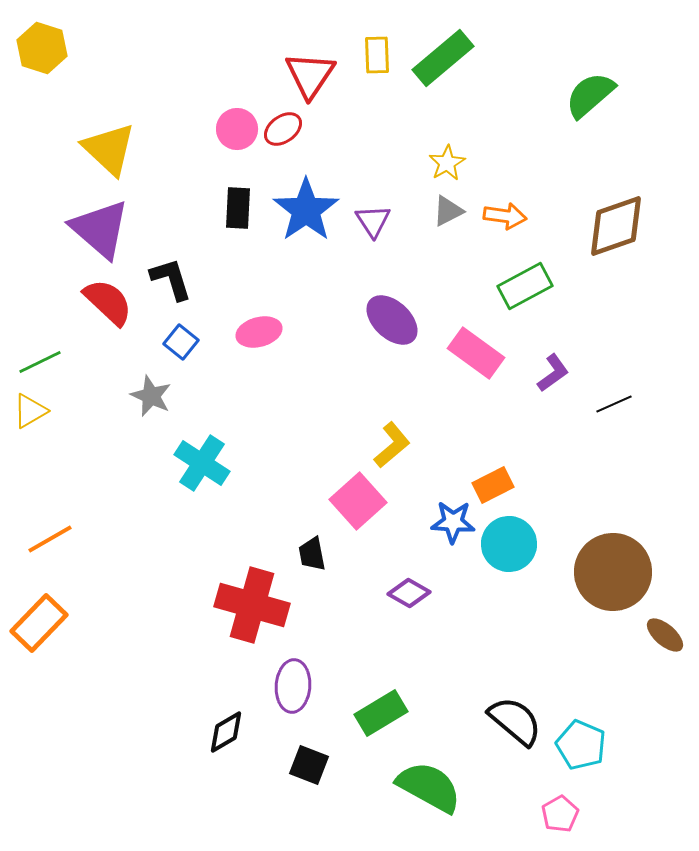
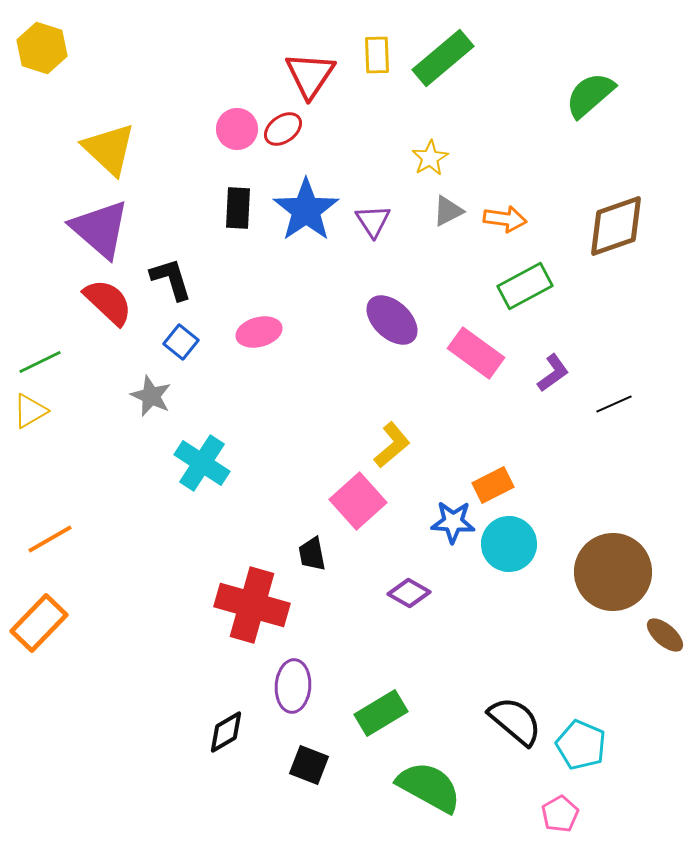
yellow star at (447, 163): moved 17 px left, 5 px up
orange arrow at (505, 216): moved 3 px down
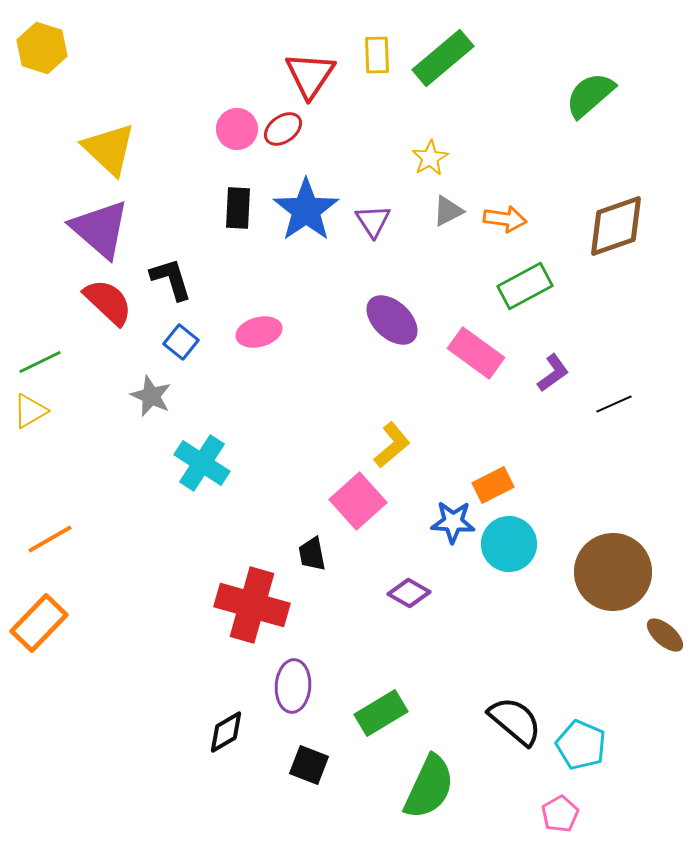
green semicircle at (429, 787): rotated 86 degrees clockwise
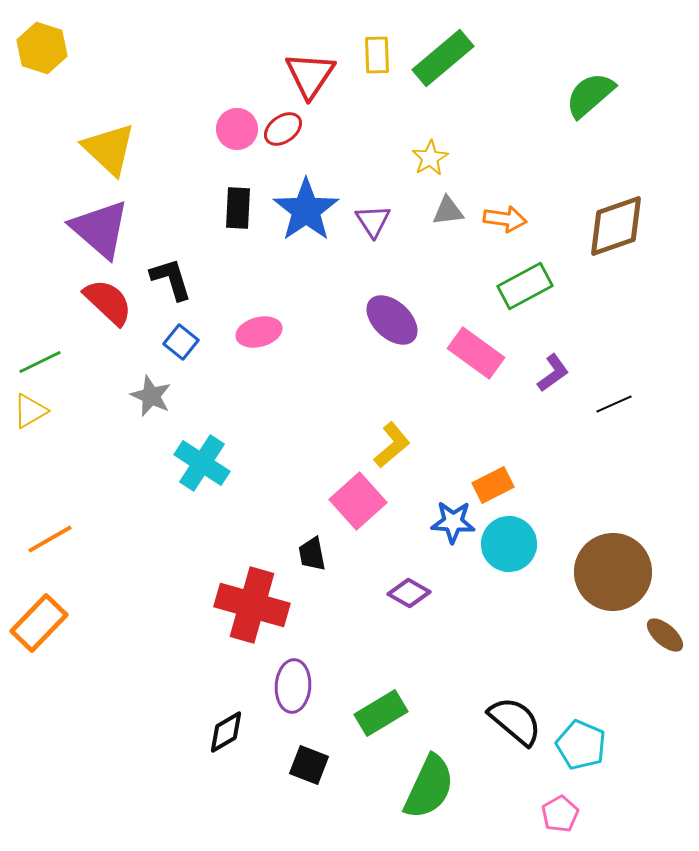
gray triangle at (448, 211): rotated 20 degrees clockwise
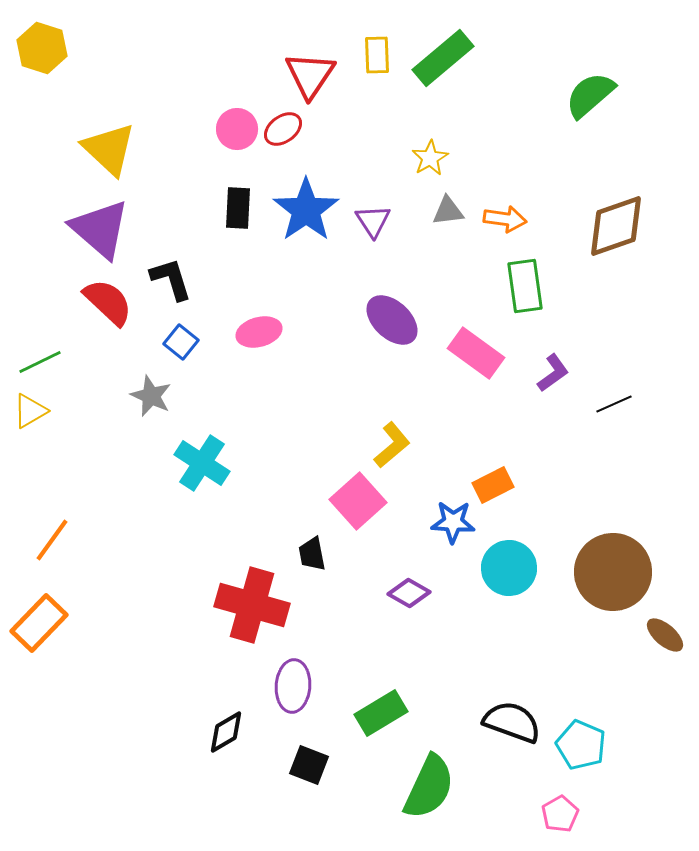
green rectangle at (525, 286): rotated 70 degrees counterclockwise
orange line at (50, 539): moved 2 px right, 1 px down; rotated 24 degrees counterclockwise
cyan circle at (509, 544): moved 24 px down
black semicircle at (515, 721): moved 3 px left, 1 px down; rotated 20 degrees counterclockwise
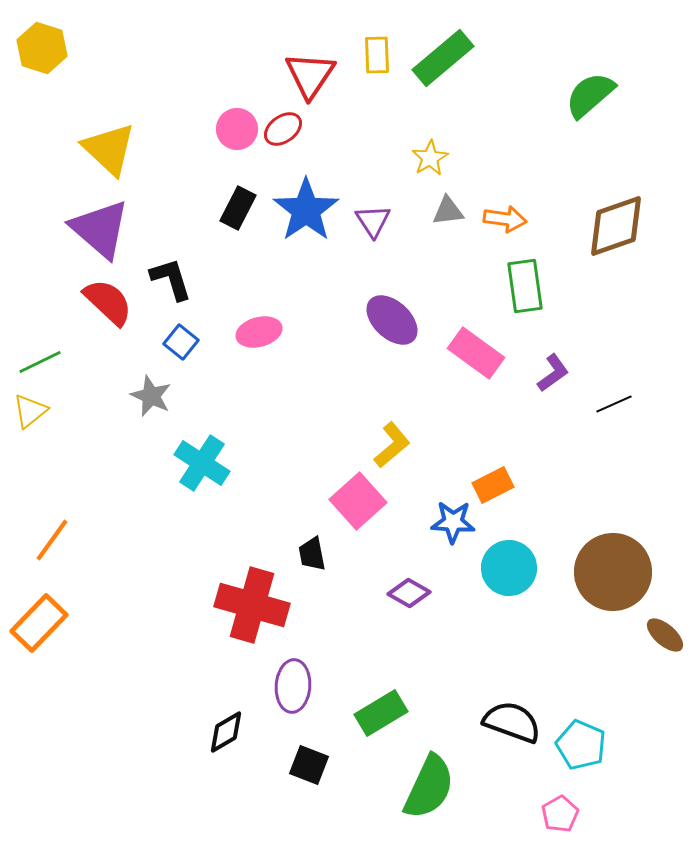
black rectangle at (238, 208): rotated 24 degrees clockwise
yellow triangle at (30, 411): rotated 9 degrees counterclockwise
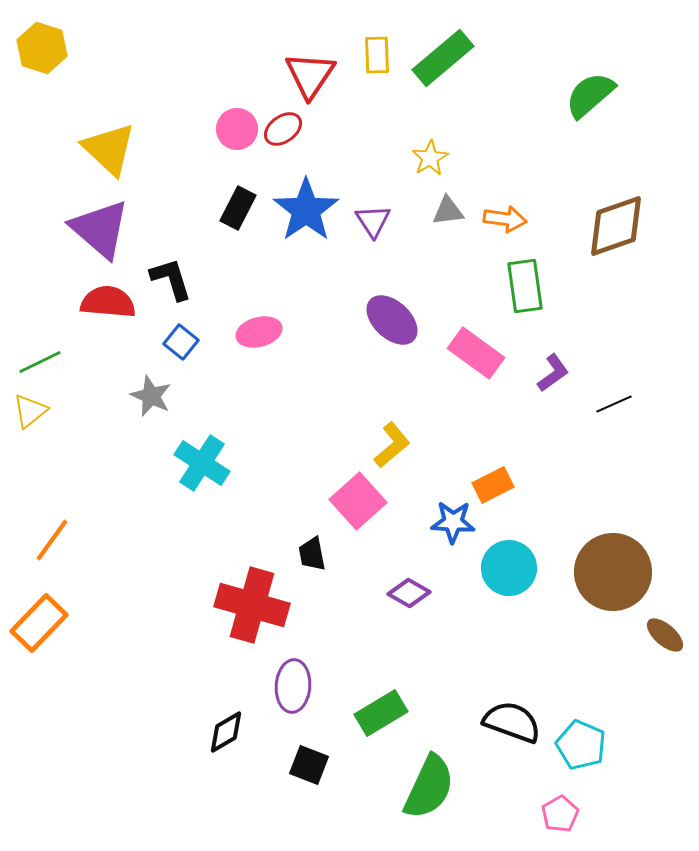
red semicircle at (108, 302): rotated 38 degrees counterclockwise
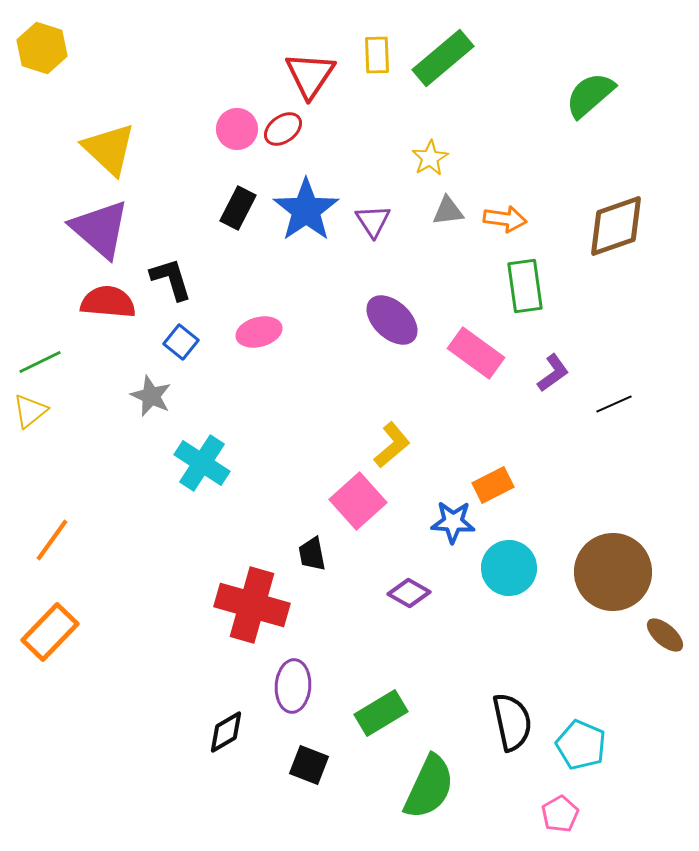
orange rectangle at (39, 623): moved 11 px right, 9 px down
black semicircle at (512, 722): rotated 58 degrees clockwise
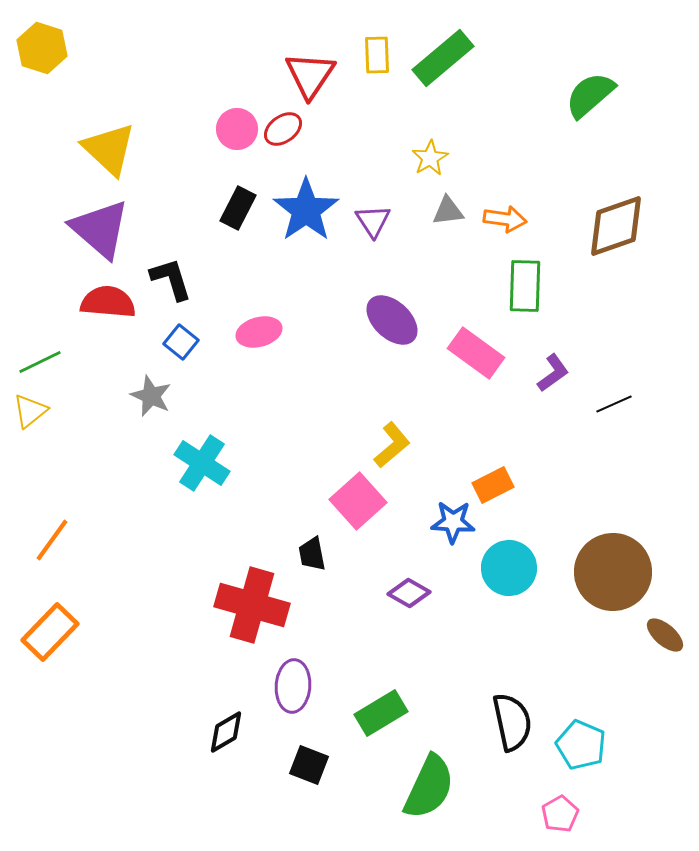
green rectangle at (525, 286): rotated 10 degrees clockwise
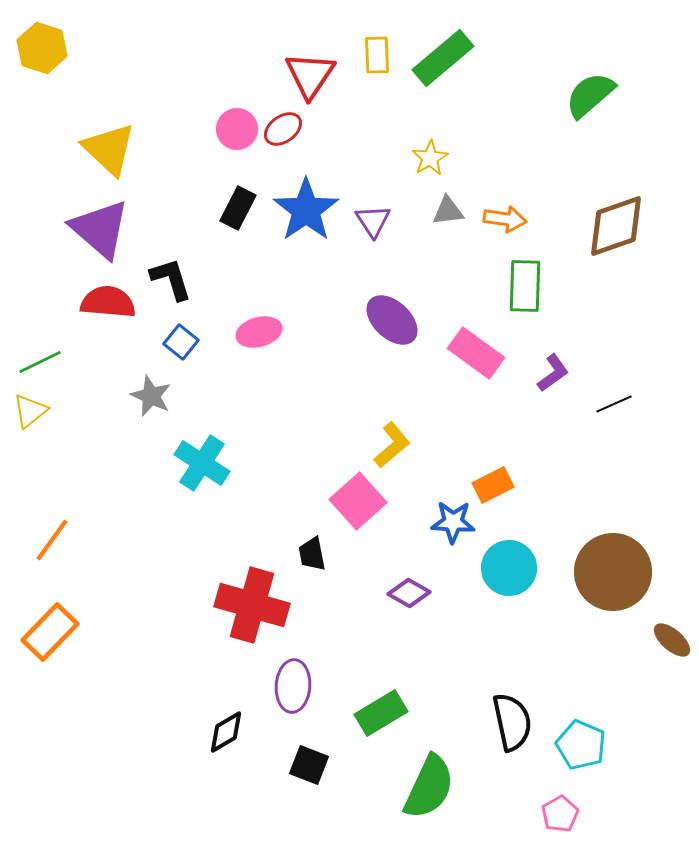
brown ellipse at (665, 635): moved 7 px right, 5 px down
